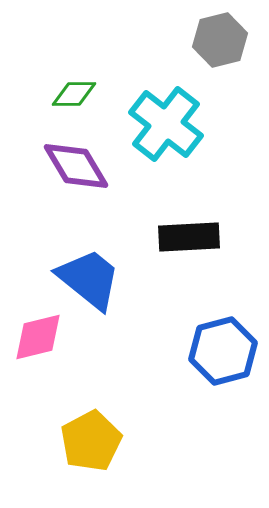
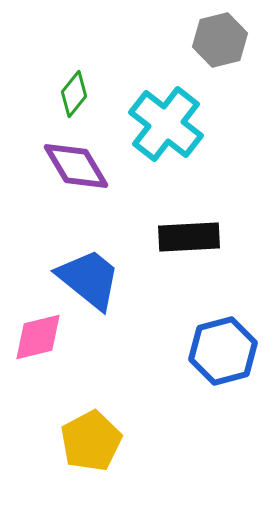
green diamond: rotated 51 degrees counterclockwise
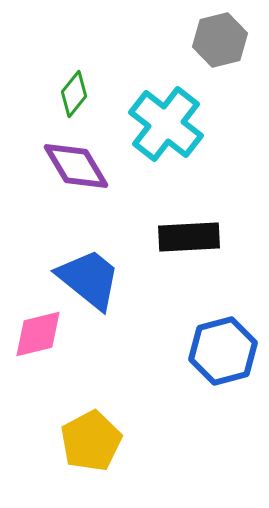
pink diamond: moved 3 px up
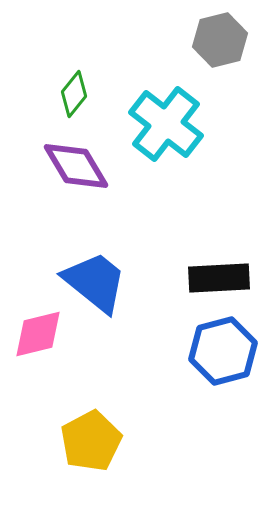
black rectangle: moved 30 px right, 41 px down
blue trapezoid: moved 6 px right, 3 px down
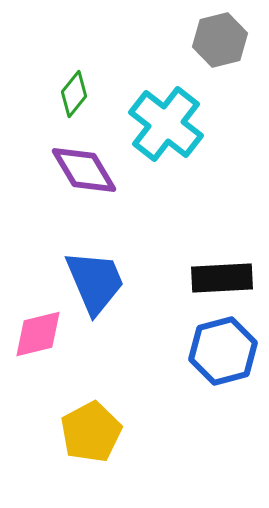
purple diamond: moved 8 px right, 4 px down
black rectangle: moved 3 px right
blue trapezoid: rotated 28 degrees clockwise
yellow pentagon: moved 9 px up
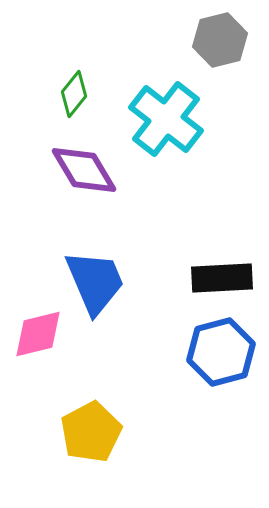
cyan cross: moved 5 px up
blue hexagon: moved 2 px left, 1 px down
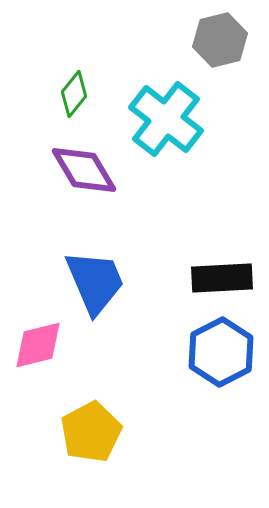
pink diamond: moved 11 px down
blue hexagon: rotated 12 degrees counterclockwise
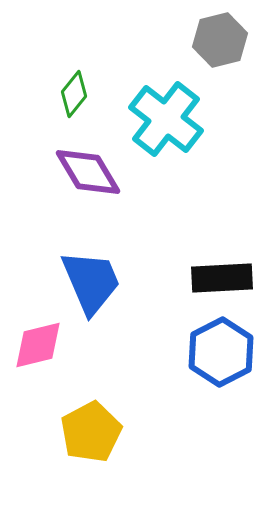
purple diamond: moved 4 px right, 2 px down
blue trapezoid: moved 4 px left
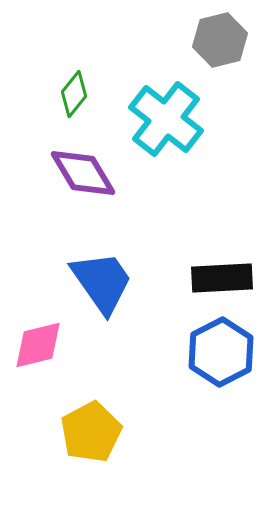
purple diamond: moved 5 px left, 1 px down
blue trapezoid: moved 11 px right; rotated 12 degrees counterclockwise
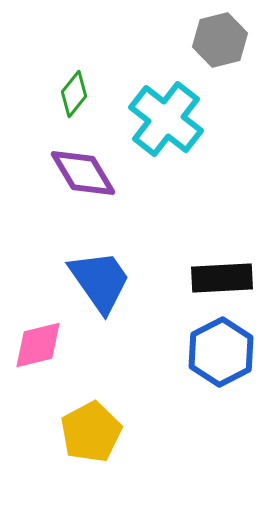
blue trapezoid: moved 2 px left, 1 px up
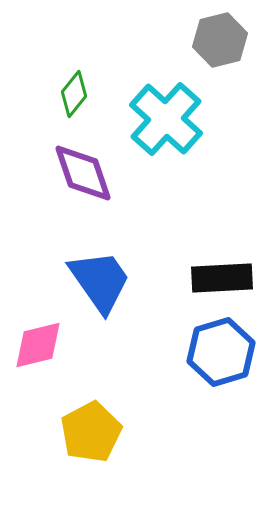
cyan cross: rotated 4 degrees clockwise
purple diamond: rotated 12 degrees clockwise
blue hexagon: rotated 10 degrees clockwise
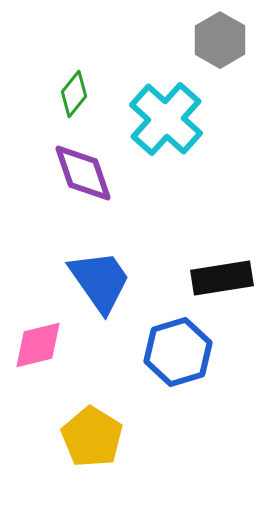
gray hexagon: rotated 16 degrees counterclockwise
black rectangle: rotated 6 degrees counterclockwise
blue hexagon: moved 43 px left
yellow pentagon: moved 1 px right, 5 px down; rotated 12 degrees counterclockwise
